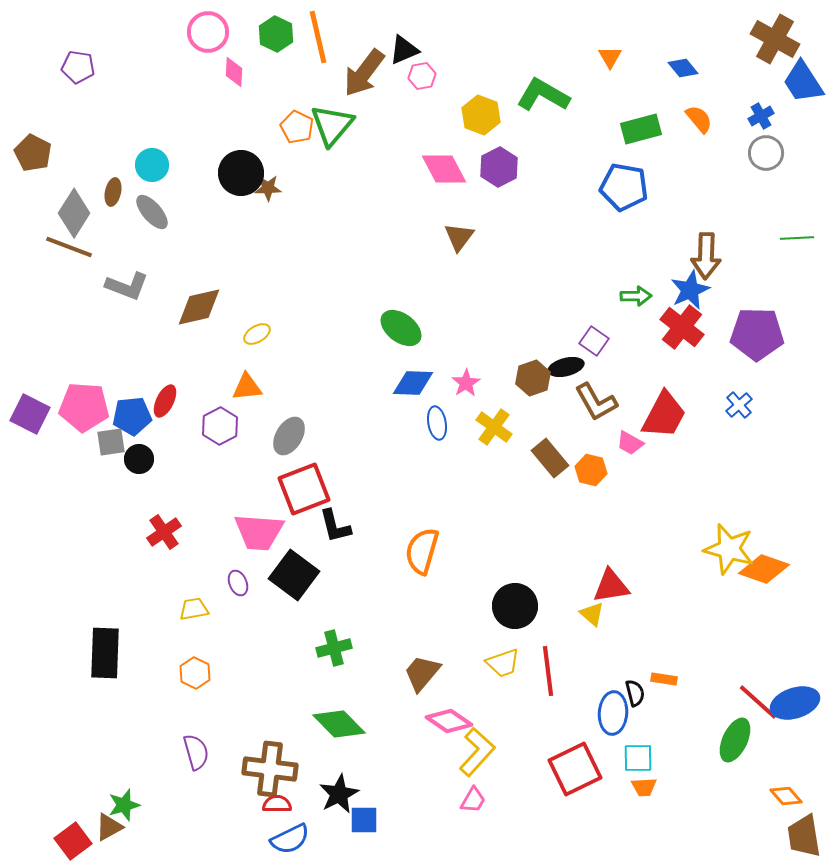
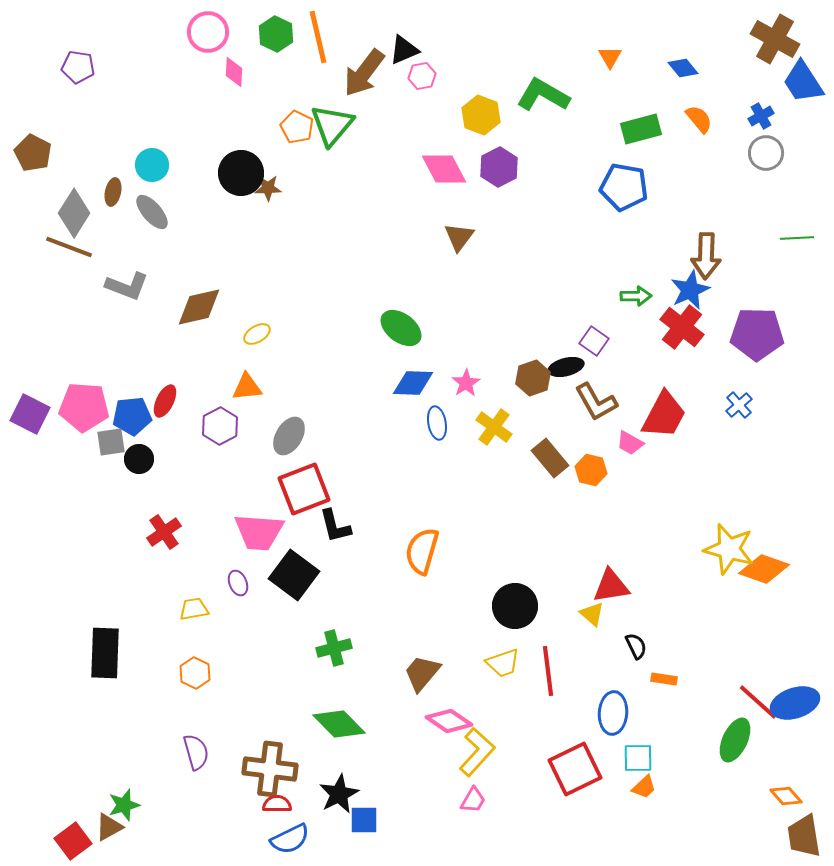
black semicircle at (635, 693): moved 1 px right, 47 px up; rotated 12 degrees counterclockwise
orange trapezoid at (644, 787): rotated 40 degrees counterclockwise
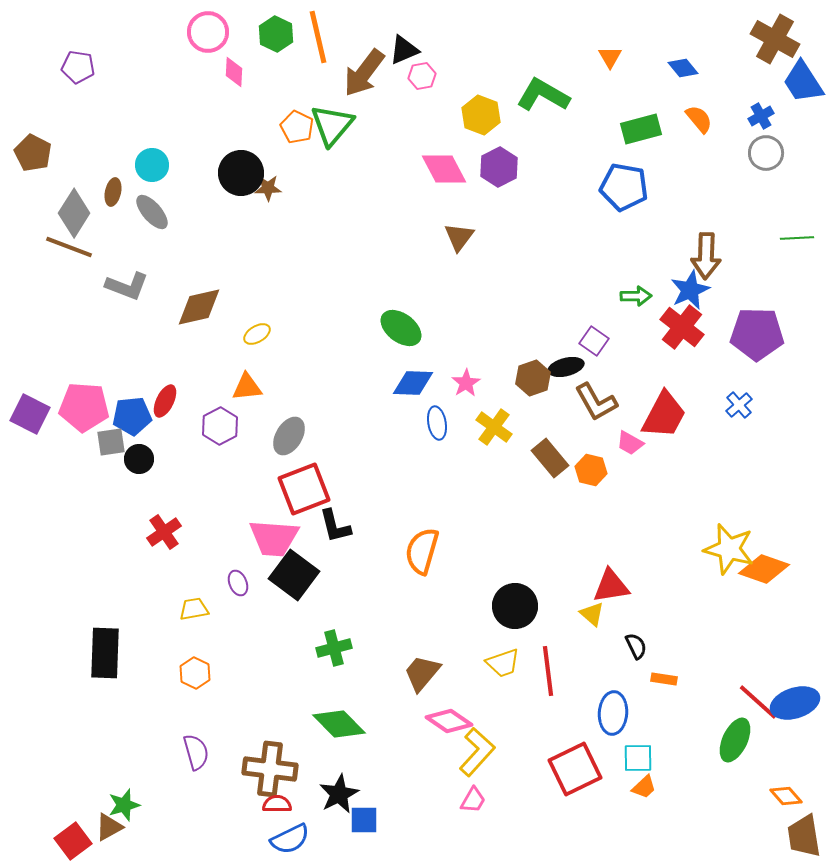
pink trapezoid at (259, 532): moved 15 px right, 6 px down
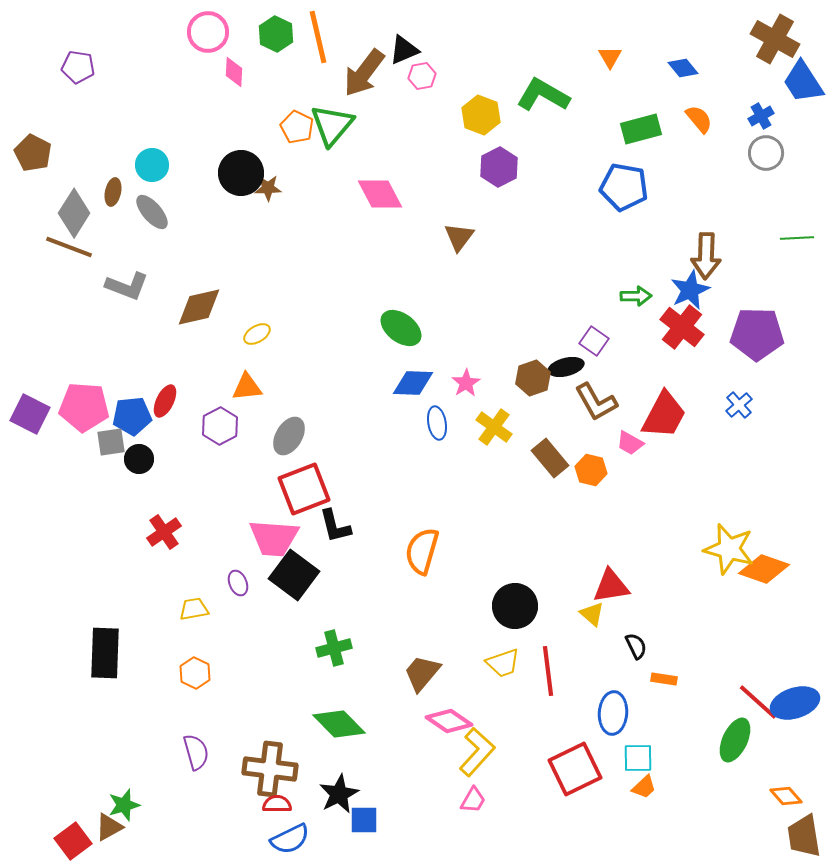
pink diamond at (444, 169): moved 64 px left, 25 px down
